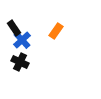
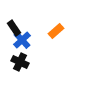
orange rectangle: rotated 14 degrees clockwise
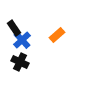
orange rectangle: moved 1 px right, 4 px down
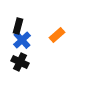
black rectangle: moved 4 px right, 2 px up; rotated 49 degrees clockwise
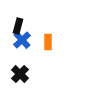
orange rectangle: moved 9 px left, 7 px down; rotated 49 degrees counterclockwise
black cross: moved 12 px down; rotated 18 degrees clockwise
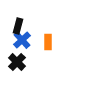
black cross: moved 3 px left, 12 px up
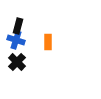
blue cross: moved 6 px left; rotated 30 degrees counterclockwise
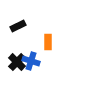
black rectangle: rotated 49 degrees clockwise
blue cross: moved 15 px right, 21 px down
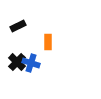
blue cross: moved 2 px down
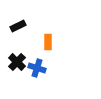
blue cross: moved 6 px right, 5 px down
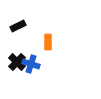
blue cross: moved 6 px left, 4 px up
